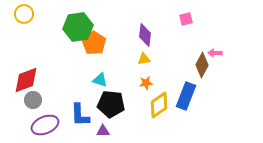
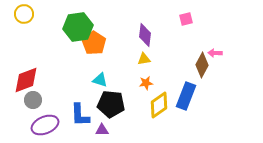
purple triangle: moved 1 px left, 1 px up
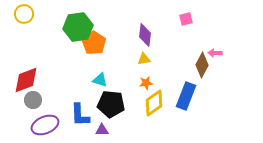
yellow diamond: moved 5 px left, 2 px up
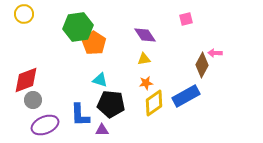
purple diamond: rotated 40 degrees counterclockwise
blue rectangle: rotated 40 degrees clockwise
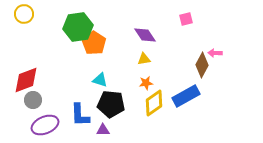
purple triangle: moved 1 px right
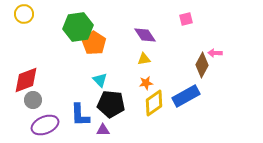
cyan triangle: rotated 28 degrees clockwise
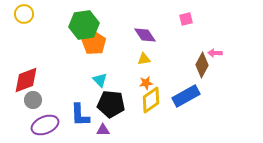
green hexagon: moved 6 px right, 2 px up
yellow diamond: moved 3 px left, 3 px up
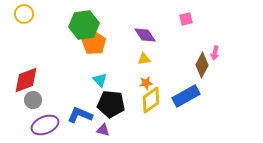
pink arrow: rotated 80 degrees counterclockwise
blue L-shape: rotated 115 degrees clockwise
purple triangle: rotated 16 degrees clockwise
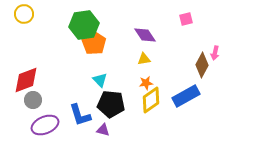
blue L-shape: rotated 130 degrees counterclockwise
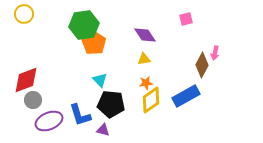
purple ellipse: moved 4 px right, 4 px up
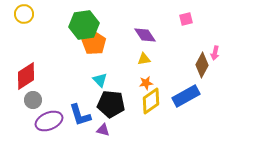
red diamond: moved 4 px up; rotated 12 degrees counterclockwise
yellow diamond: moved 1 px down
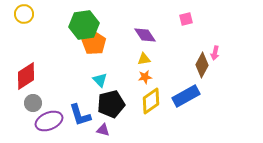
orange star: moved 1 px left, 6 px up
gray circle: moved 3 px down
black pentagon: rotated 20 degrees counterclockwise
